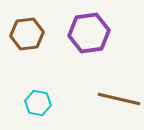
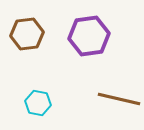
purple hexagon: moved 3 px down
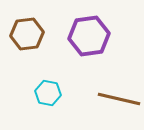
cyan hexagon: moved 10 px right, 10 px up
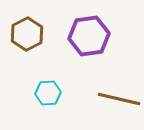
brown hexagon: rotated 20 degrees counterclockwise
cyan hexagon: rotated 15 degrees counterclockwise
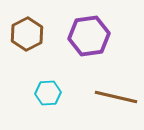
brown line: moved 3 px left, 2 px up
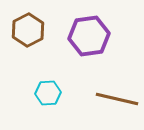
brown hexagon: moved 1 px right, 4 px up
brown line: moved 1 px right, 2 px down
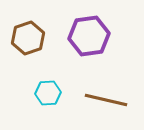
brown hexagon: moved 8 px down; rotated 8 degrees clockwise
brown line: moved 11 px left, 1 px down
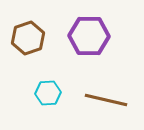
purple hexagon: rotated 9 degrees clockwise
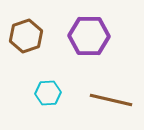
brown hexagon: moved 2 px left, 2 px up
brown line: moved 5 px right
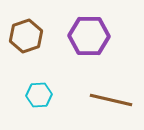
cyan hexagon: moved 9 px left, 2 px down
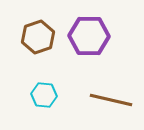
brown hexagon: moved 12 px right, 1 px down
cyan hexagon: moved 5 px right; rotated 10 degrees clockwise
